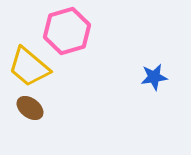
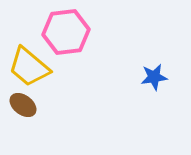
pink hexagon: moved 1 px left, 1 px down; rotated 9 degrees clockwise
brown ellipse: moved 7 px left, 3 px up
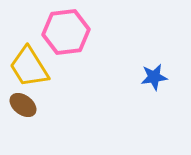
yellow trapezoid: rotated 18 degrees clockwise
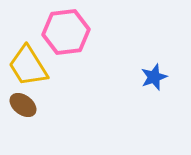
yellow trapezoid: moved 1 px left, 1 px up
blue star: rotated 12 degrees counterclockwise
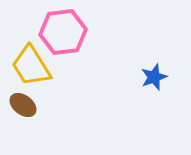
pink hexagon: moved 3 px left
yellow trapezoid: moved 3 px right
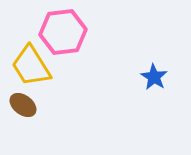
blue star: rotated 20 degrees counterclockwise
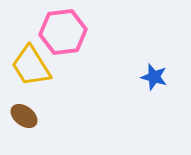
blue star: rotated 16 degrees counterclockwise
brown ellipse: moved 1 px right, 11 px down
